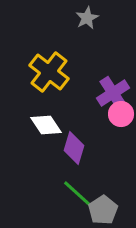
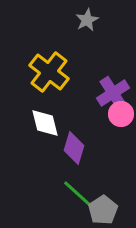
gray star: moved 2 px down
white diamond: moved 1 px left, 2 px up; rotated 20 degrees clockwise
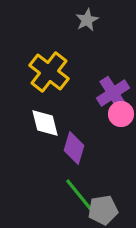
green line: rotated 9 degrees clockwise
gray pentagon: rotated 24 degrees clockwise
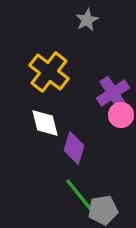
pink circle: moved 1 px down
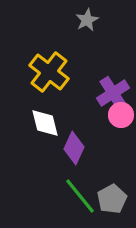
purple diamond: rotated 8 degrees clockwise
gray pentagon: moved 9 px right, 11 px up; rotated 20 degrees counterclockwise
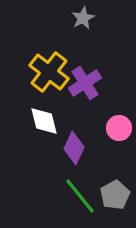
gray star: moved 4 px left, 2 px up
purple cross: moved 28 px left, 10 px up
pink circle: moved 2 px left, 13 px down
white diamond: moved 1 px left, 2 px up
gray pentagon: moved 3 px right, 4 px up
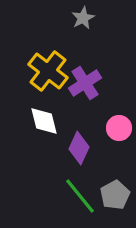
yellow cross: moved 1 px left, 1 px up
purple diamond: moved 5 px right
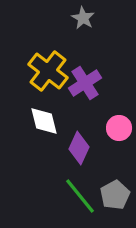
gray star: rotated 15 degrees counterclockwise
